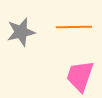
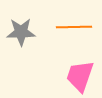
gray star: rotated 12 degrees clockwise
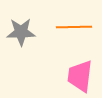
pink trapezoid: rotated 12 degrees counterclockwise
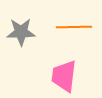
pink trapezoid: moved 16 px left
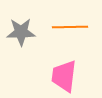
orange line: moved 4 px left
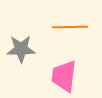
gray star: moved 17 px down
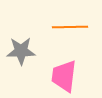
gray star: moved 2 px down
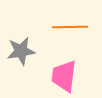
gray star: rotated 8 degrees counterclockwise
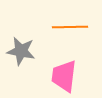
gray star: rotated 20 degrees clockwise
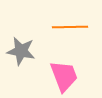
pink trapezoid: rotated 152 degrees clockwise
